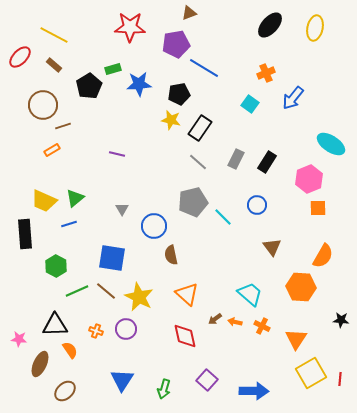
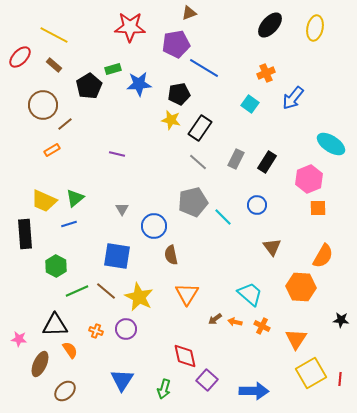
brown line at (63, 126): moved 2 px right, 2 px up; rotated 21 degrees counterclockwise
blue square at (112, 258): moved 5 px right, 2 px up
orange triangle at (187, 294): rotated 20 degrees clockwise
red diamond at (185, 336): moved 20 px down
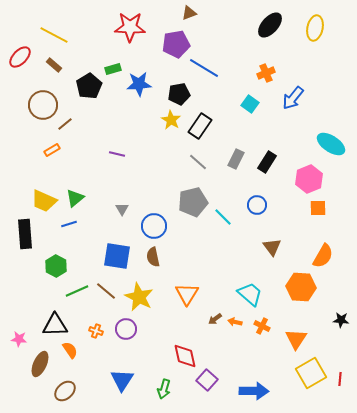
yellow star at (171, 120): rotated 18 degrees clockwise
black rectangle at (200, 128): moved 2 px up
brown semicircle at (171, 255): moved 18 px left, 2 px down
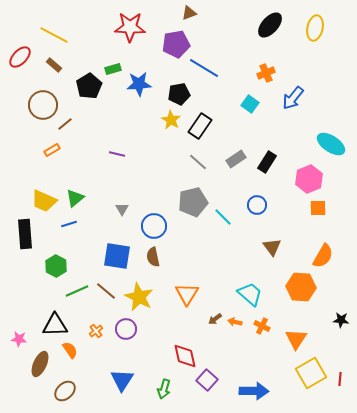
gray rectangle at (236, 159): rotated 30 degrees clockwise
orange cross at (96, 331): rotated 32 degrees clockwise
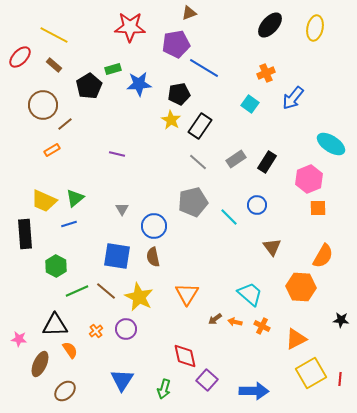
cyan line at (223, 217): moved 6 px right
orange triangle at (296, 339): rotated 30 degrees clockwise
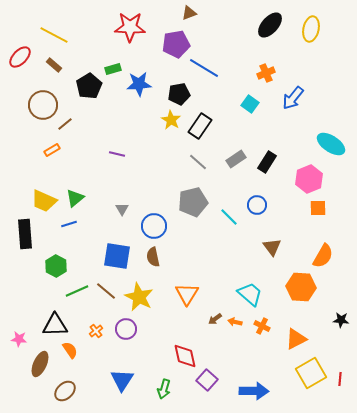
yellow ellipse at (315, 28): moved 4 px left, 1 px down
